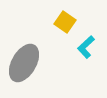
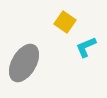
cyan L-shape: rotated 20 degrees clockwise
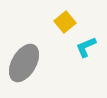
yellow square: rotated 15 degrees clockwise
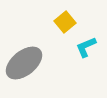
gray ellipse: rotated 21 degrees clockwise
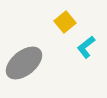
cyan L-shape: rotated 15 degrees counterclockwise
